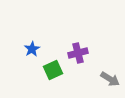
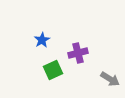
blue star: moved 10 px right, 9 px up
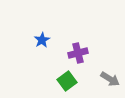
green square: moved 14 px right, 11 px down; rotated 12 degrees counterclockwise
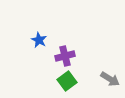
blue star: moved 3 px left; rotated 14 degrees counterclockwise
purple cross: moved 13 px left, 3 px down
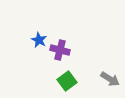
purple cross: moved 5 px left, 6 px up; rotated 30 degrees clockwise
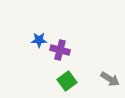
blue star: rotated 28 degrees counterclockwise
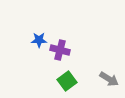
gray arrow: moved 1 px left
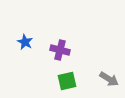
blue star: moved 14 px left, 2 px down; rotated 28 degrees clockwise
green square: rotated 24 degrees clockwise
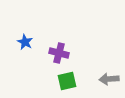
purple cross: moved 1 px left, 3 px down
gray arrow: rotated 144 degrees clockwise
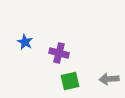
green square: moved 3 px right
